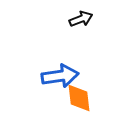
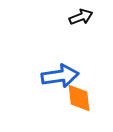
black arrow: moved 2 px up
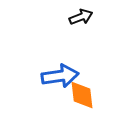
orange diamond: moved 3 px right, 3 px up
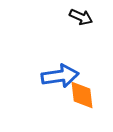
black arrow: rotated 45 degrees clockwise
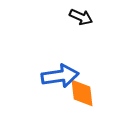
orange diamond: moved 2 px up
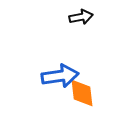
black arrow: rotated 35 degrees counterclockwise
